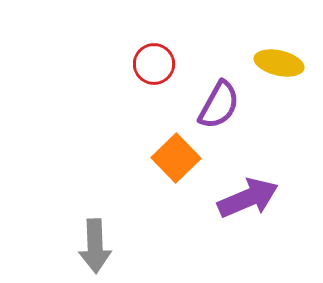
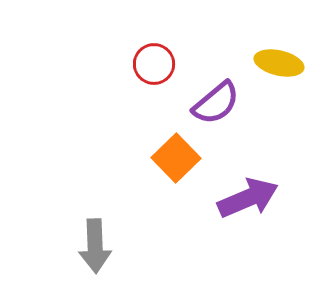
purple semicircle: moved 3 px left, 2 px up; rotated 21 degrees clockwise
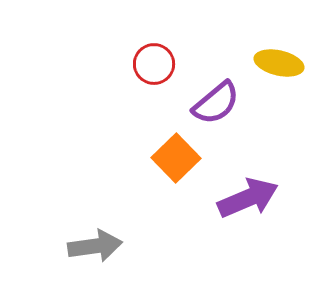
gray arrow: rotated 96 degrees counterclockwise
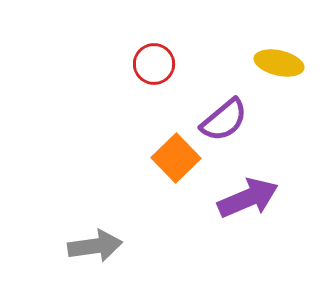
purple semicircle: moved 8 px right, 17 px down
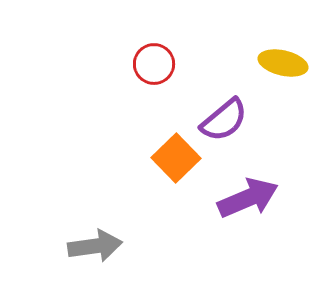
yellow ellipse: moved 4 px right
